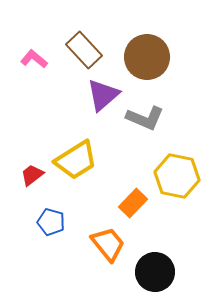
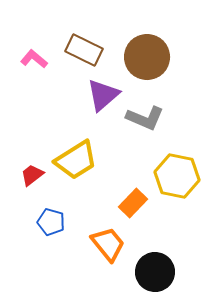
brown rectangle: rotated 21 degrees counterclockwise
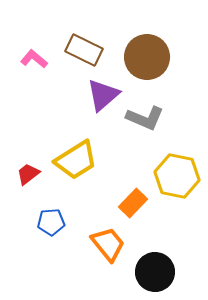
red trapezoid: moved 4 px left, 1 px up
blue pentagon: rotated 20 degrees counterclockwise
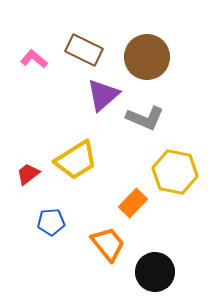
yellow hexagon: moved 2 px left, 4 px up
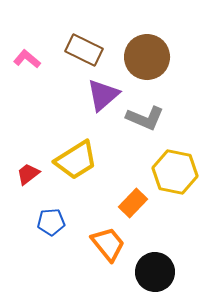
pink L-shape: moved 7 px left
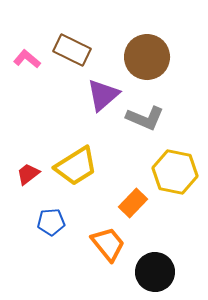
brown rectangle: moved 12 px left
yellow trapezoid: moved 6 px down
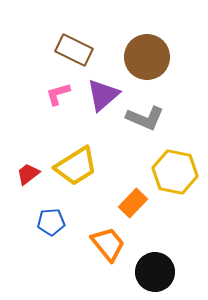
brown rectangle: moved 2 px right
pink L-shape: moved 31 px right, 35 px down; rotated 56 degrees counterclockwise
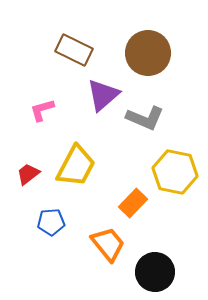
brown circle: moved 1 px right, 4 px up
pink L-shape: moved 16 px left, 16 px down
yellow trapezoid: rotated 30 degrees counterclockwise
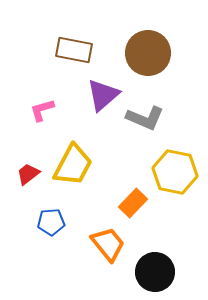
brown rectangle: rotated 15 degrees counterclockwise
yellow trapezoid: moved 3 px left, 1 px up
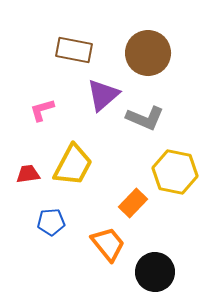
red trapezoid: rotated 30 degrees clockwise
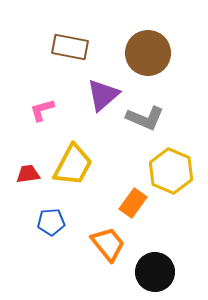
brown rectangle: moved 4 px left, 3 px up
yellow hexagon: moved 4 px left, 1 px up; rotated 12 degrees clockwise
orange rectangle: rotated 8 degrees counterclockwise
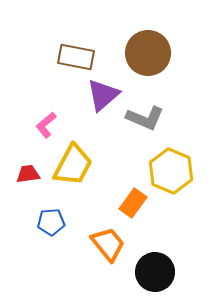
brown rectangle: moved 6 px right, 10 px down
pink L-shape: moved 4 px right, 15 px down; rotated 24 degrees counterclockwise
